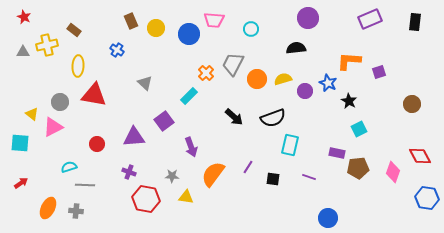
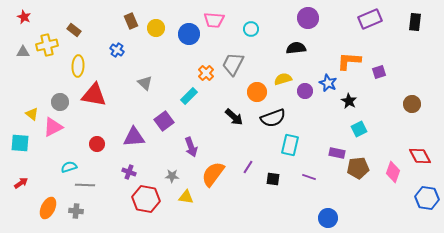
orange circle at (257, 79): moved 13 px down
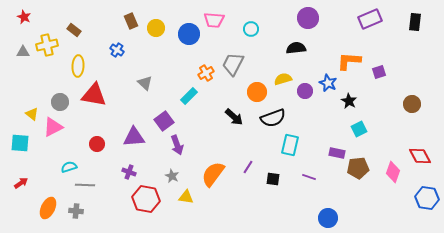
orange cross at (206, 73): rotated 14 degrees clockwise
purple arrow at (191, 147): moved 14 px left, 2 px up
gray star at (172, 176): rotated 24 degrees clockwise
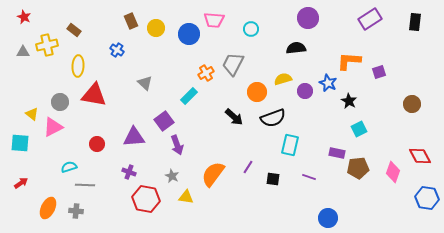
purple rectangle at (370, 19): rotated 10 degrees counterclockwise
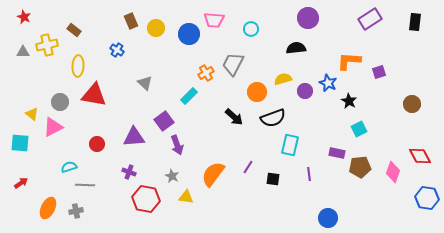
brown pentagon at (358, 168): moved 2 px right, 1 px up
purple line at (309, 177): moved 3 px up; rotated 64 degrees clockwise
gray cross at (76, 211): rotated 16 degrees counterclockwise
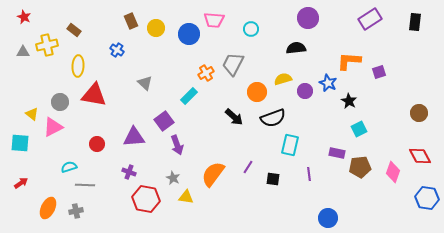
brown circle at (412, 104): moved 7 px right, 9 px down
gray star at (172, 176): moved 1 px right, 2 px down
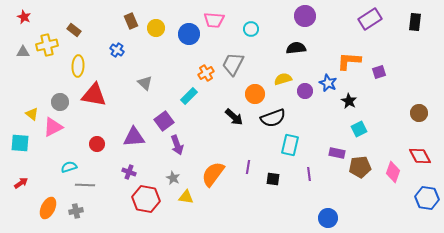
purple circle at (308, 18): moved 3 px left, 2 px up
orange circle at (257, 92): moved 2 px left, 2 px down
purple line at (248, 167): rotated 24 degrees counterclockwise
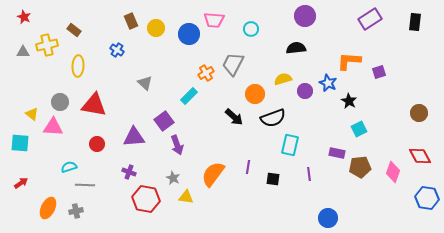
red triangle at (94, 95): moved 10 px down
pink triangle at (53, 127): rotated 30 degrees clockwise
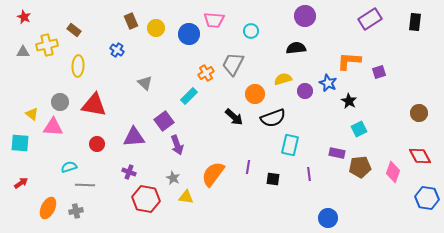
cyan circle at (251, 29): moved 2 px down
